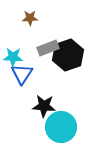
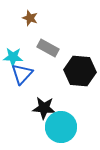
brown star: rotated 21 degrees clockwise
gray rectangle: rotated 50 degrees clockwise
black hexagon: moved 12 px right, 16 px down; rotated 24 degrees clockwise
blue triangle: rotated 10 degrees clockwise
black star: moved 2 px down
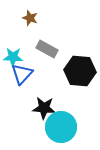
gray rectangle: moved 1 px left, 1 px down
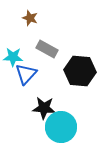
blue triangle: moved 4 px right
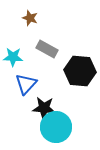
blue triangle: moved 10 px down
cyan circle: moved 5 px left
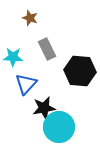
gray rectangle: rotated 35 degrees clockwise
black star: rotated 15 degrees counterclockwise
cyan circle: moved 3 px right
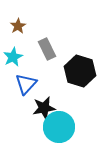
brown star: moved 12 px left, 8 px down; rotated 21 degrees clockwise
cyan star: rotated 30 degrees counterclockwise
black hexagon: rotated 12 degrees clockwise
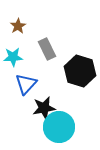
cyan star: rotated 24 degrees clockwise
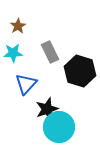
gray rectangle: moved 3 px right, 3 px down
cyan star: moved 4 px up
black star: moved 3 px right, 1 px down; rotated 10 degrees counterclockwise
